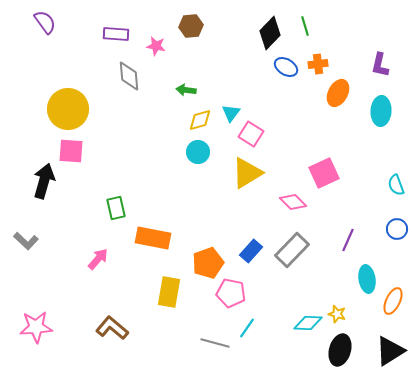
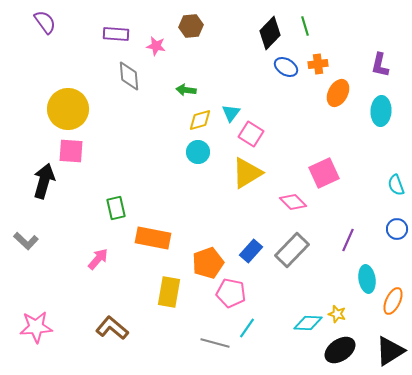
black ellipse at (340, 350): rotated 40 degrees clockwise
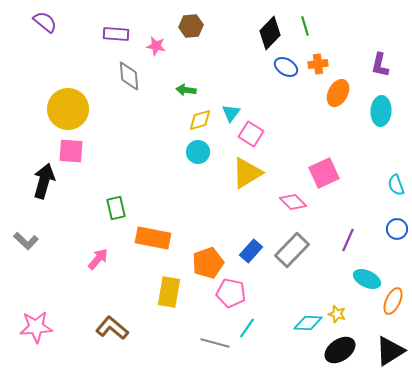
purple semicircle at (45, 22): rotated 15 degrees counterclockwise
cyan ellipse at (367, 279): rotated 56 degrees counterclockwise
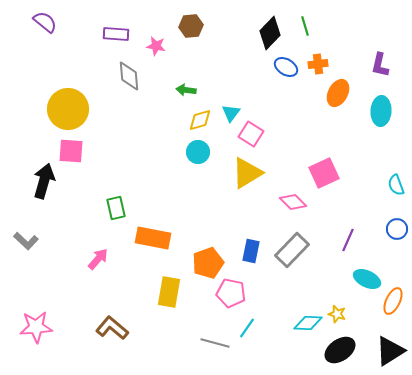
blue rectangle at (251, 251): rotated 30 degrees counterclockwise
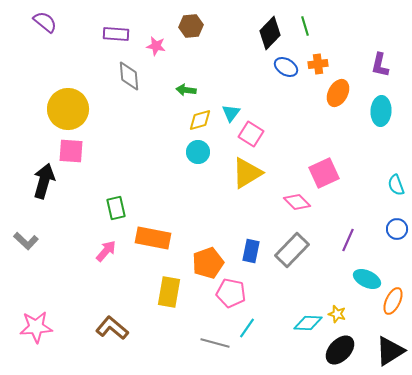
pink diamond at (293, 202): moved 4 px right
pink arrow at (98, 259): moved 8 px right, 8 px up
black ellipse at (340, 350): rotated 12 degrees counterclockwise
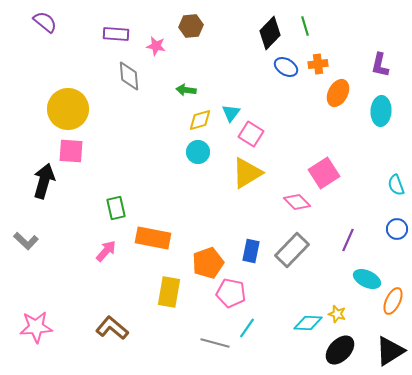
pink square at (324, 173): rotated 8 degrees counterclockwise
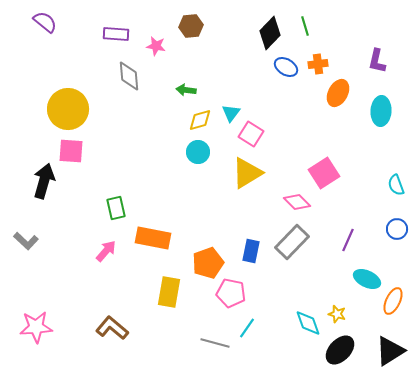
purple L-shape at (380, 65): moved 3 px left, 4 px up
gray rectangle at (292, 250): moved 8 px up
cyan diamond at (308, 323): rotated 68 degrees clockwise
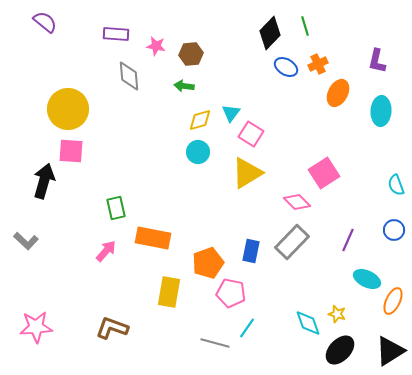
brown hexagon at (191, 26): moved 28 px down
orange cross at (318, 64): rotated 18 degrees counterclockwise
green arrow at (186, 90): moved 2 px left, 4 px up
blue circle at (397, 229): moved 3 px left, 1 px down
brown L-shape at (112, 328): rotated 20 degrees counterclockwise
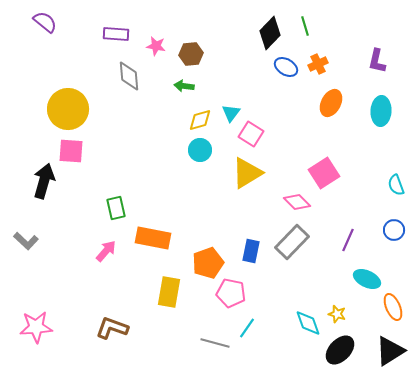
orange ellipse at (338, 93): moved 7 px left, 10 px down
cyan circle at (198, 152): moved 2 px right, 2 px up
orange ellipse at (393, 301): moved 6 px down; rotated 48 degrees counterclockwise
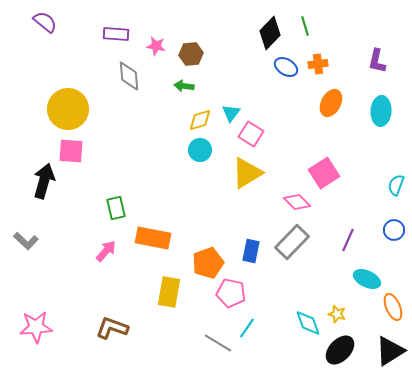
orange cross at (318, 64): rotated 18 degrees clockwise
cyan semicircle at (396, 185): rotated 40 degrees clockwise
gray line at (215, 343): moved 3 px right; rotated 16 degrees clockwise
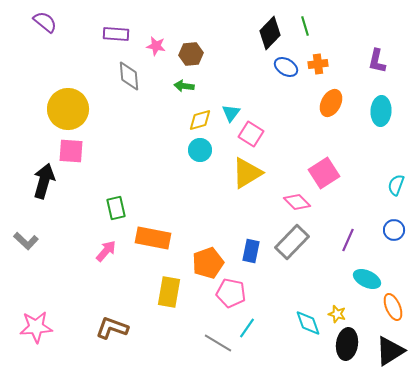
black ellipse at (340, 350): moved 7 px right, 6 px up; rotated 36 degrees counterclockwise
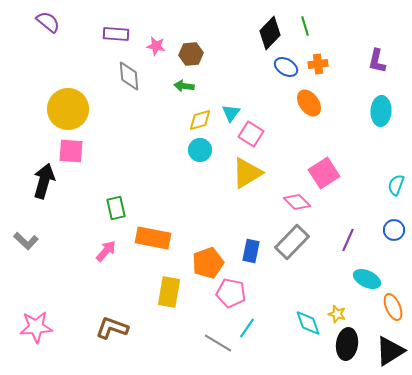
purple semicircle at (45, 22): moved 3 px right
orange ellipse at (331, 103): moved 22 px left; rotated 64 degrees counterclockwise
